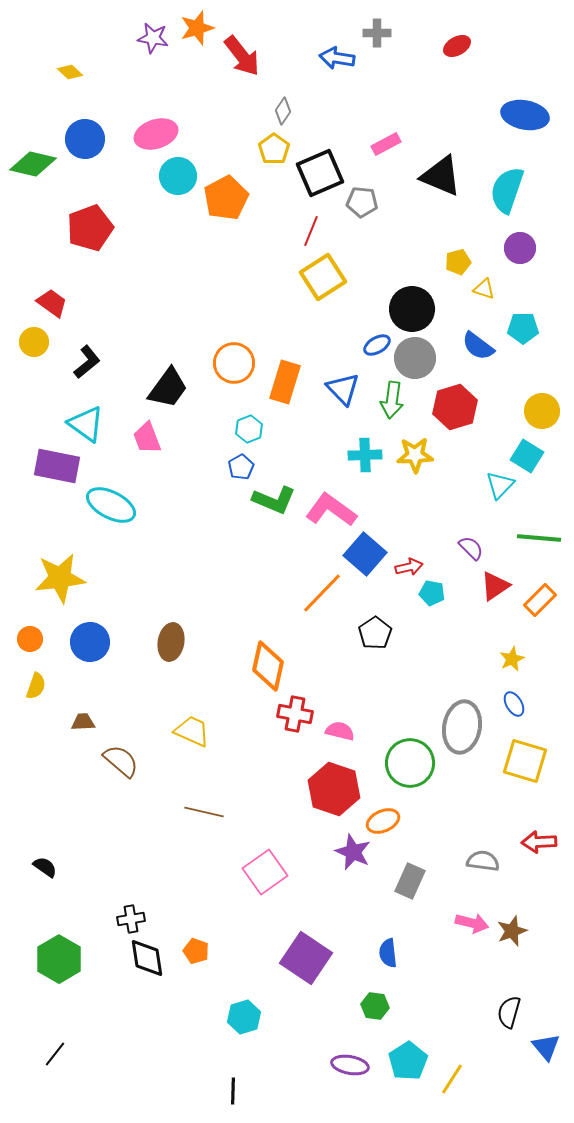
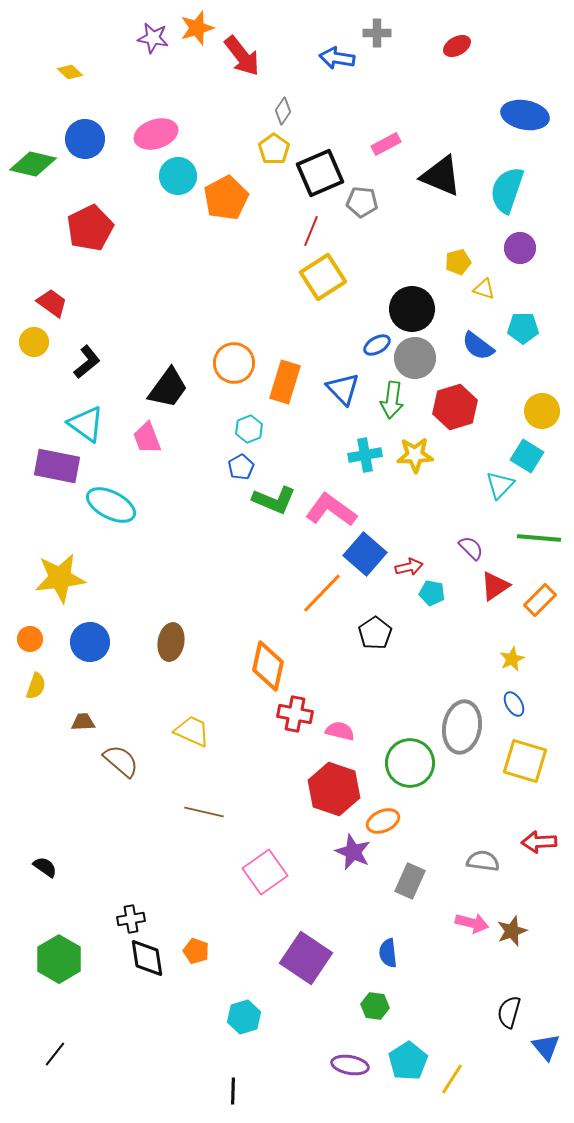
red pentagon at (90, 228): rotated 6 degrees counterclockwise
cyan cross at (365, 455): rotated 8 degrees counterclockwise
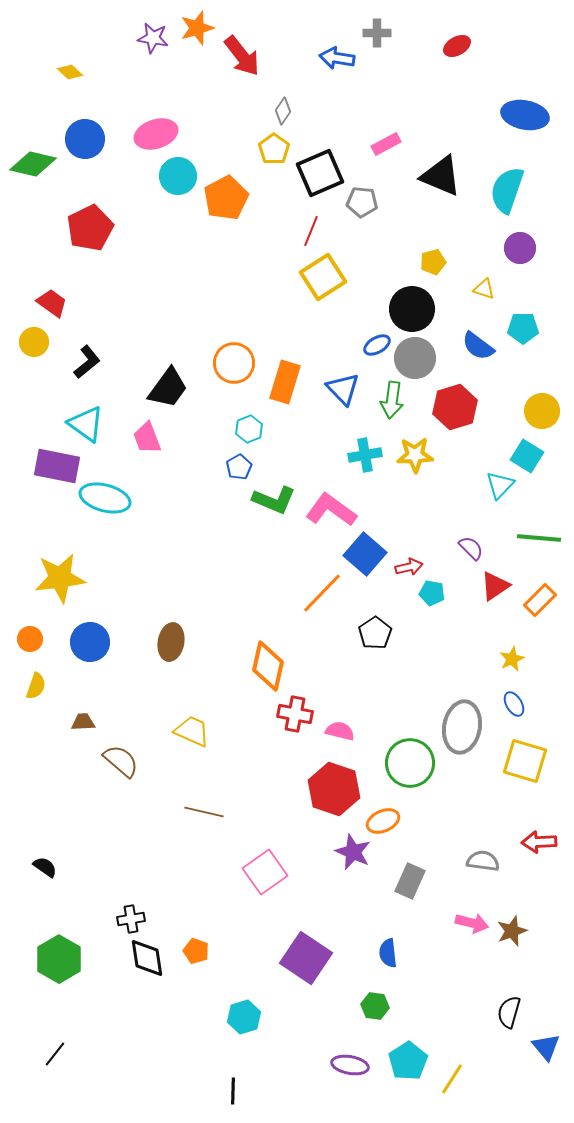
yellow pentagon at (458, 262): moved 25 px left
blue pentagon at (241, 467): moved 2 px left
cyan ellipse at (111, 505): moved 6 px left, 7 px up; rotated 12 degrees counterclockwise
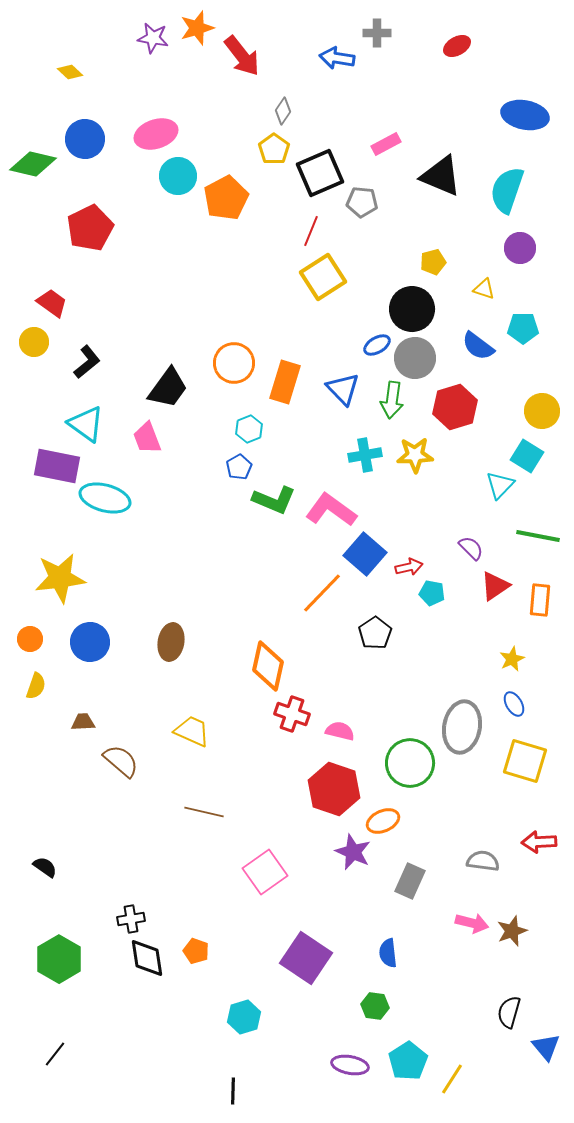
green line at (539, 538): moved 1 px left, 2 px up; rotated 6 degrees clockwise
orange rectangle at (540, 600): rotated 40 degrees counterclockwise
red cross at (295, 714): moved 3 px left; rotated 8 degrees clockwise
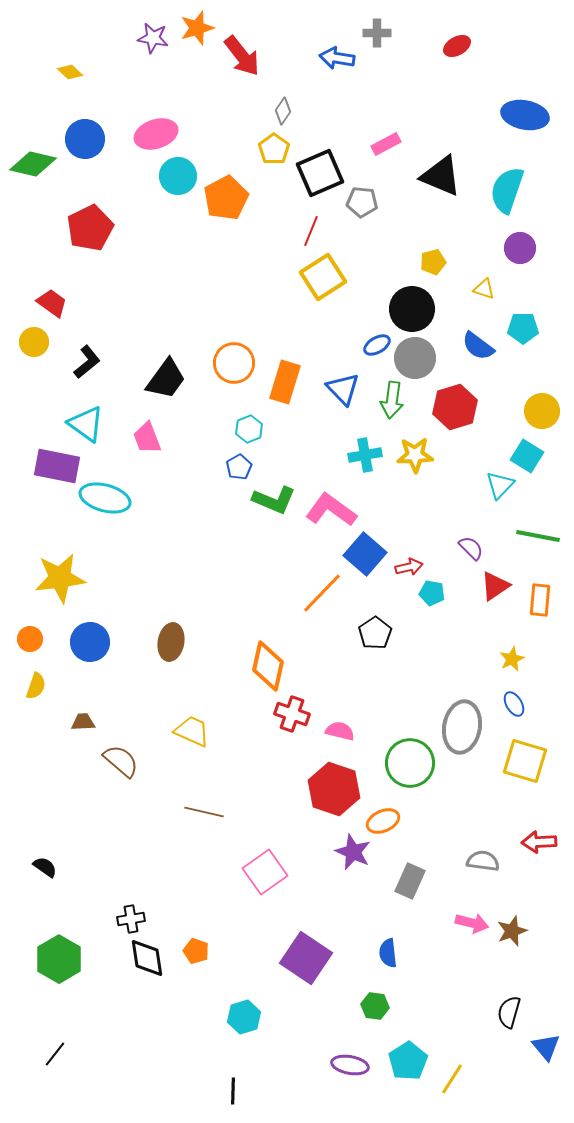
black trapezoid at (168, 388): moved 2 px left, 9 px up
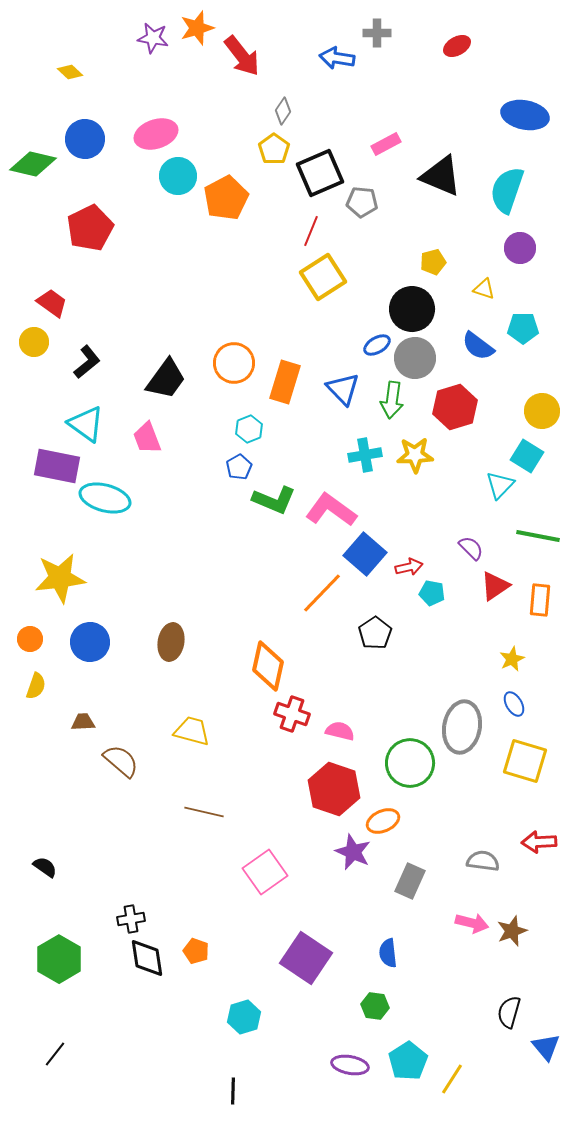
yellow trapezoid at (192, 731): rotated 9 degrees counterclockwise
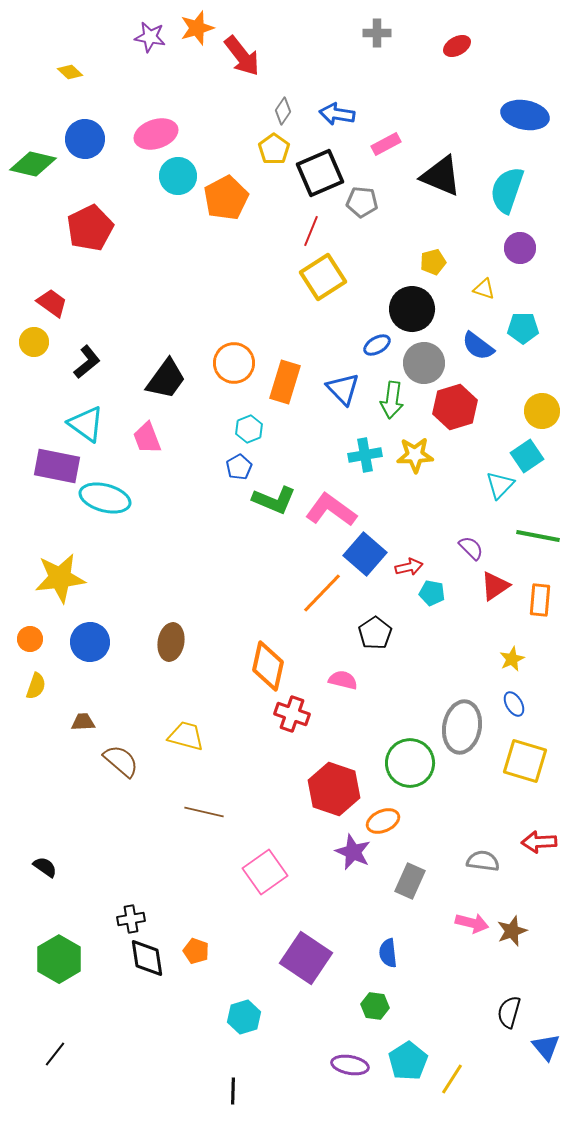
purple star at (153, 38): moved 3 px left, 1 px up
blue arrow at (337, 58): moved 56 px down
gray circle at (415, 358): moved 9 px right, 5 px down
cyan square at (527, 456): rotated 24 degrees clockwise
yellow trapezoid at (192, 731): moved 6 px left, 5 px down
pink semicircle at (340, 731): moved 3 px right, 51 px up
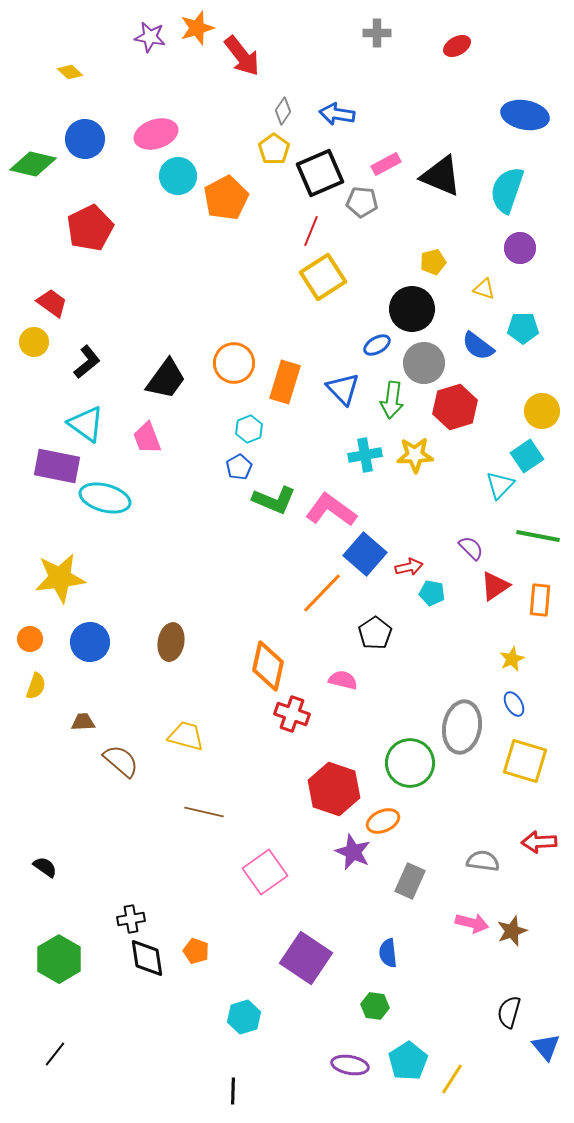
pink rectangle at (386, 144): moved 20 px down
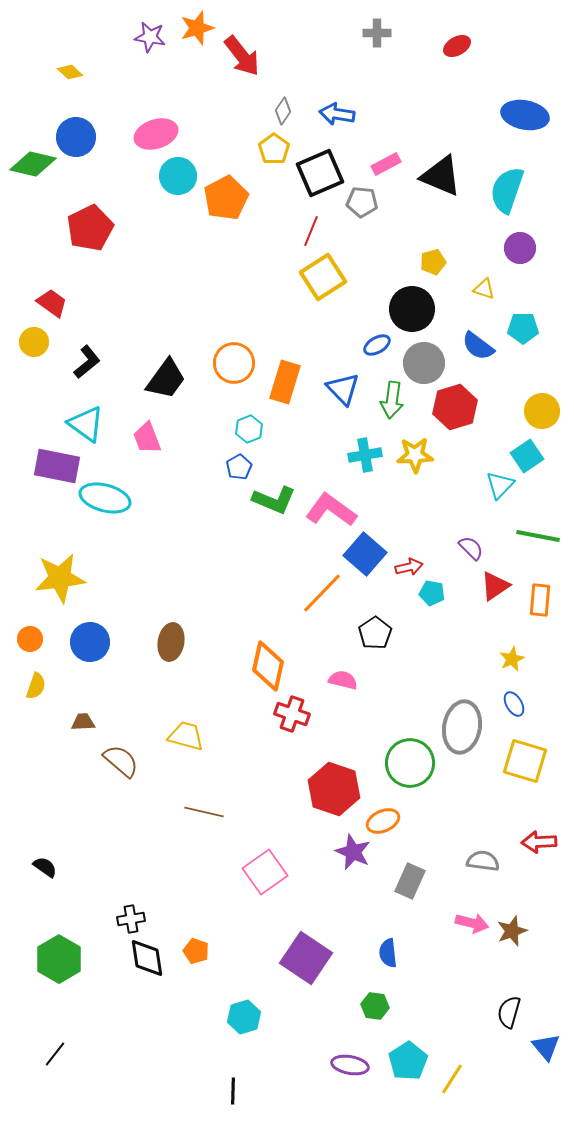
blue circle at (85, 139): moved 9 px left, 2 px up
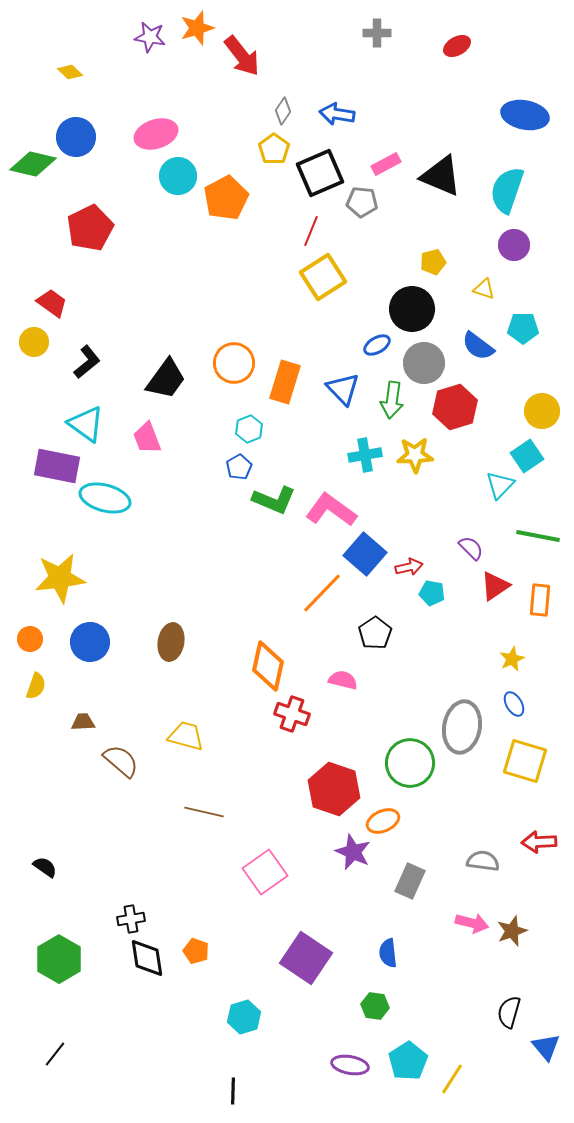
purple circle at (520, 248): moved 6 px left, 3 px up
